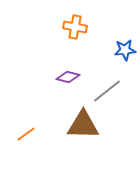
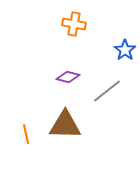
orange cross: moved 1 px left, 3 px up
blue star: rotated 30 degrees counterclockwise
brown triangle: moved 18 px left
orange line: rotated 66 degrees counterclockwise
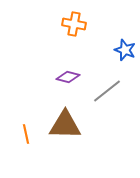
blue star: rotated 15 degrees counterclockwise
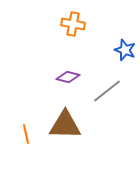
orange cross: moved 1 px left
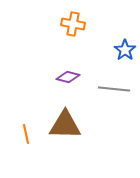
blue star: rotated 15 degrees clockwise
gray line: moved 7 px right, 2 px up; rotated 44 degrees clockwise
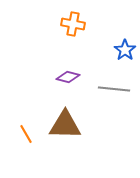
orange line: rotated 18 degrees counterclockwise
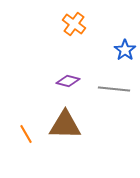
orange cross: moved 1 px right; rotated 25 degrees clockwise
purple diamond: moved 4 px down
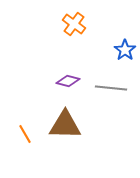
gray line: moved 3 px left, 1 px up
orange line: moved 1 px left
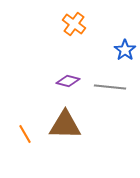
gray line: moved 1 px left, 1 px up
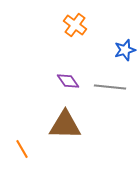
orange cross: moved 1 px right, 1 px down
blue star: rotated 20 degrees clockwise
purple diamond: rotated 40 degrees clockwise
orange line: moved 3 px left, 15 px down
